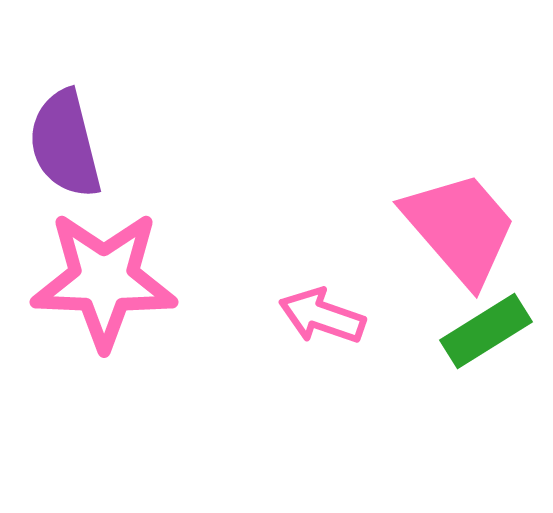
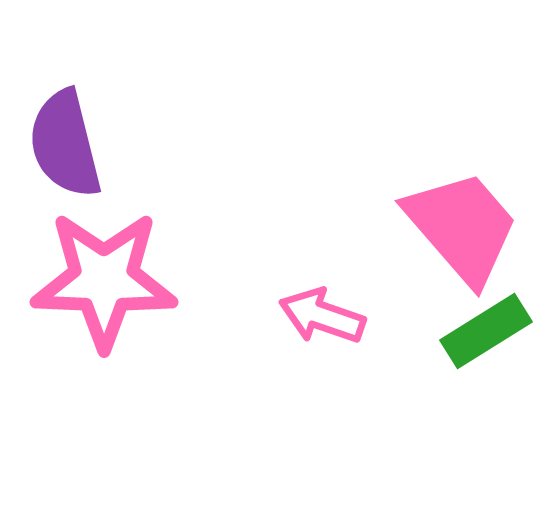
pink trapezoid: moved 2 px right, 1 px up
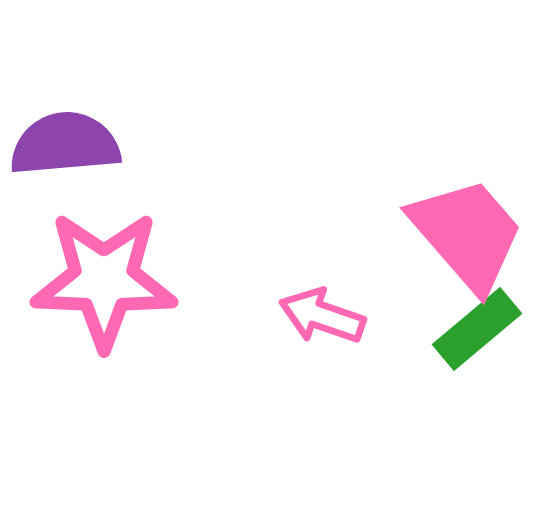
purple semicircle: rotated 99 degrees clockwise
pink trapezoid: moved 5 px right, 7 px down
green rectangle: moved 9 px left, 2 px up; rotated 8 degrees counterclockwise
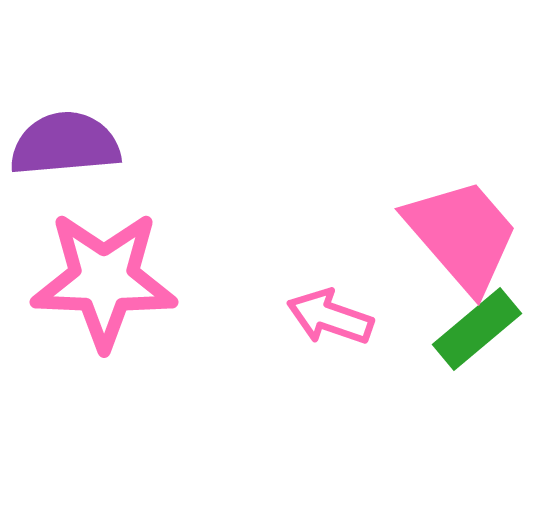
pink trapezoid: moved 5 px left, 1 px down
pink arrow: moved 8 px right, 1 px down
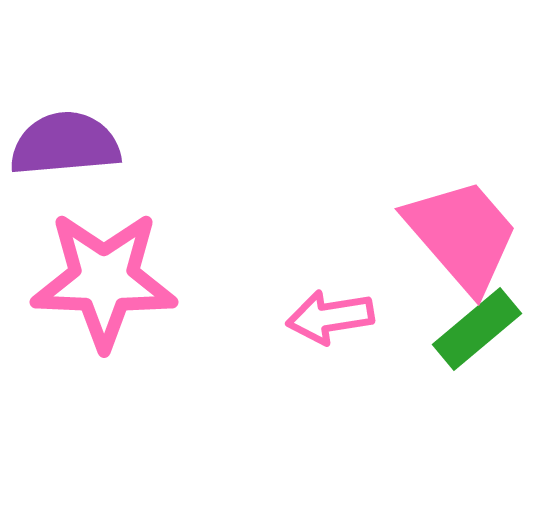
pink arrow: rotated 28 degrees counterclockwise
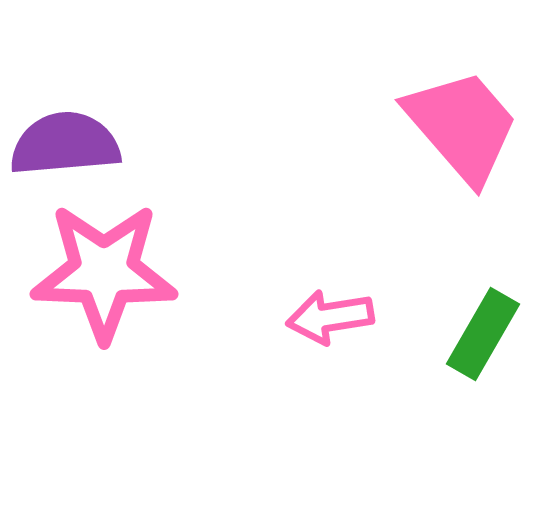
pink trapezoid: moved 109 px up
pink star: moved 8 px up
green rectangle: moved 6 px right, 5 px down; rotated 20 degrees counterclockwise
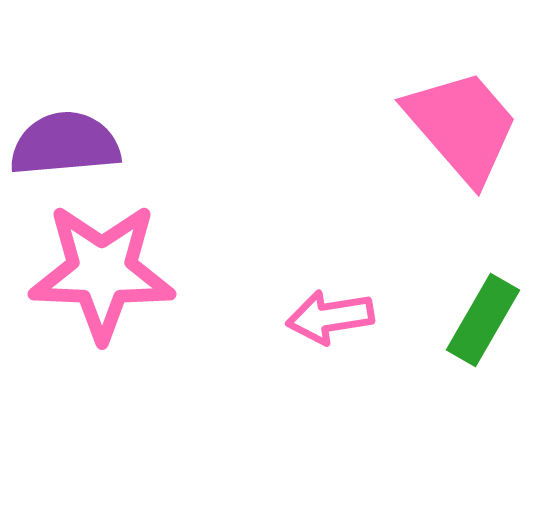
pink star: moved 2 px left
green rectangle: moved 14 px up
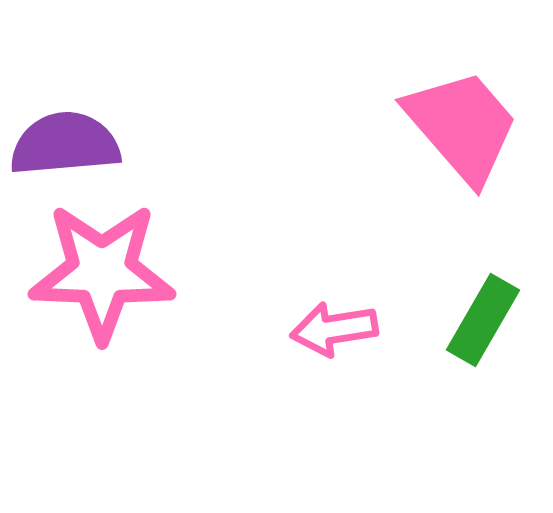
pink arrow: moved 4 px right, 12 px down
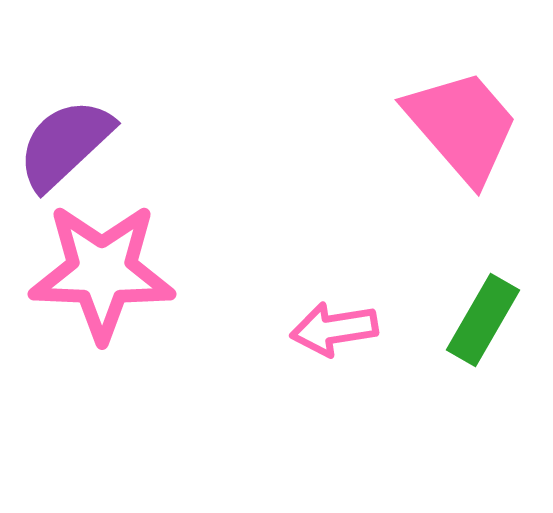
purple semicircle: rotated 38 degrees counterclockwise
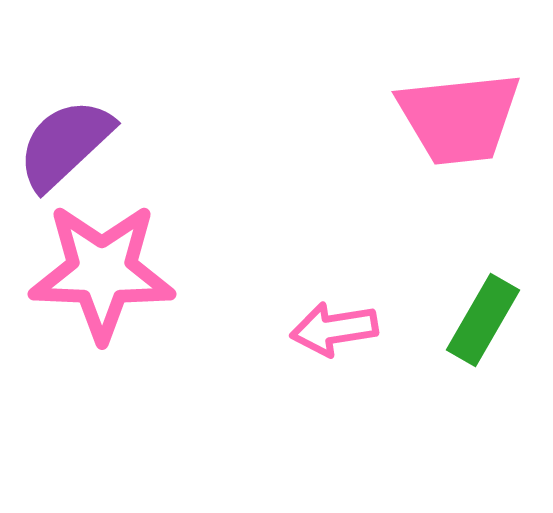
pink trapezoid: moved 3 px left, 8 px up; rotated 125 degrees clockwise
